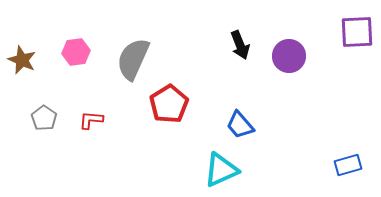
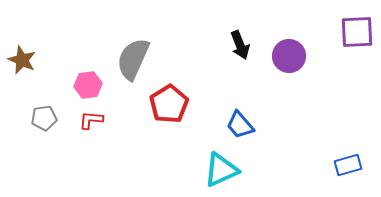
pink hexagon: moved 12 px right, 33 px down
gray pentagon: rotated 30 degrees clockwise
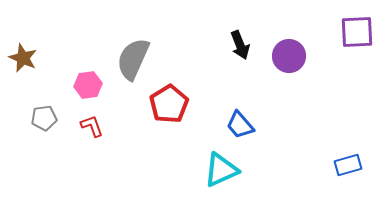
brown star: moved 1 px right, 2 px up
red L-shape: moved 1 px right, 6 px down; rotated 65 degrees clockwise
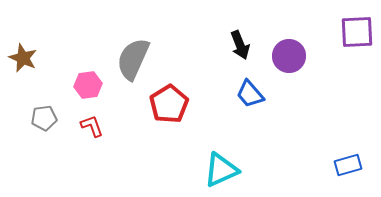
blue trapezoid: moved 10 px right, 31 px up
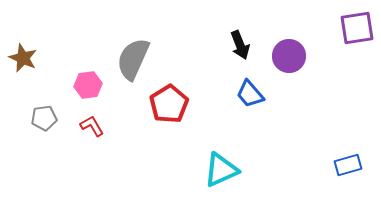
purple square: moved 4 px up; rotated 6 degrees counterclockwise
red L-shape: rotated 10 degrees counterclockwise
